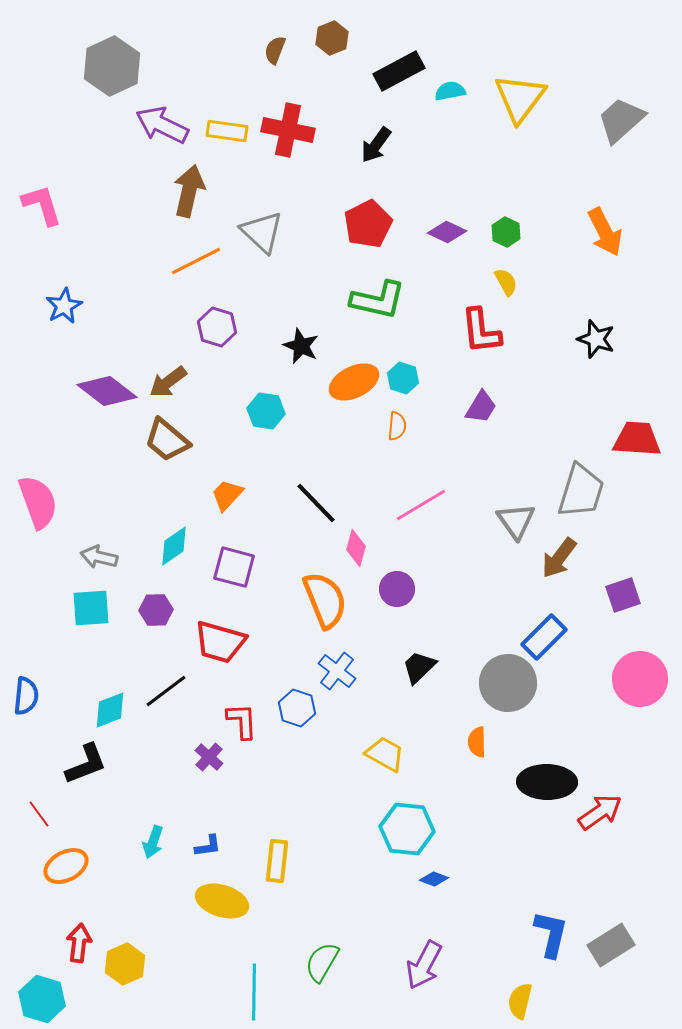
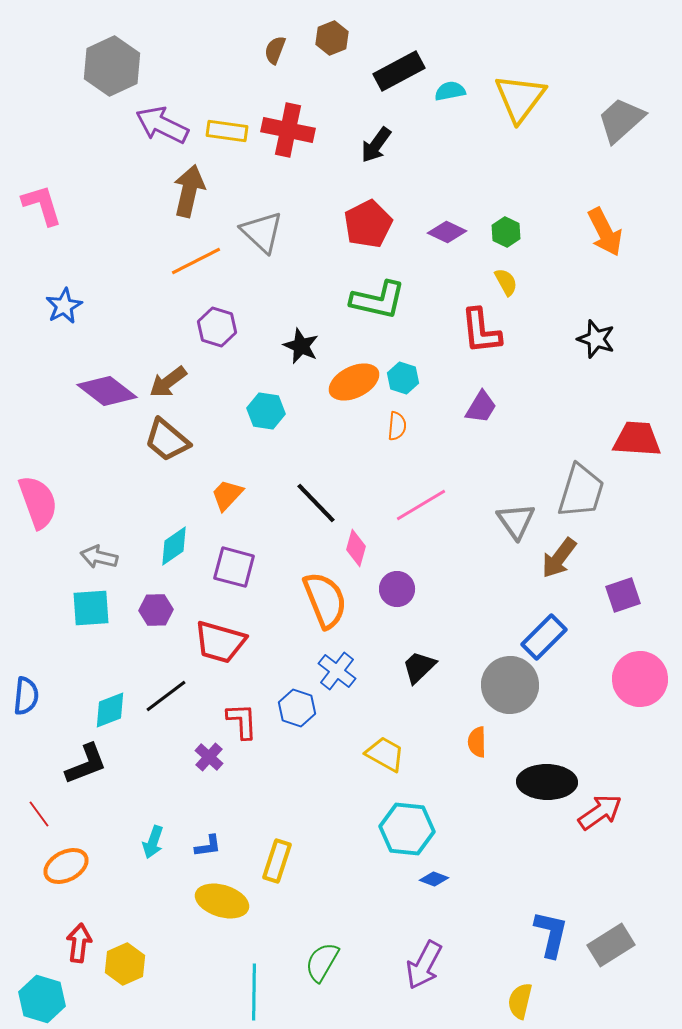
gray circle at (508, 683): moved 2 px right, 2 px down
black line at (166, 691): moved 5 px down
yellow rectangle at (277, 861): rotated 12 degrees clockwise
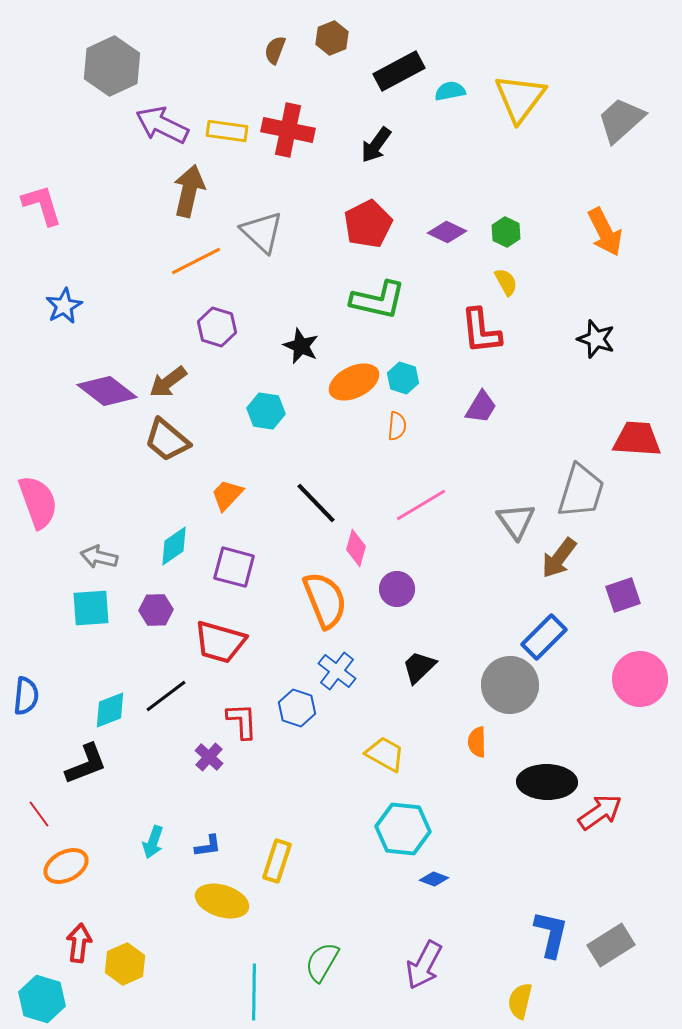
cyan hexagon at (407, 829): moved 4 px left
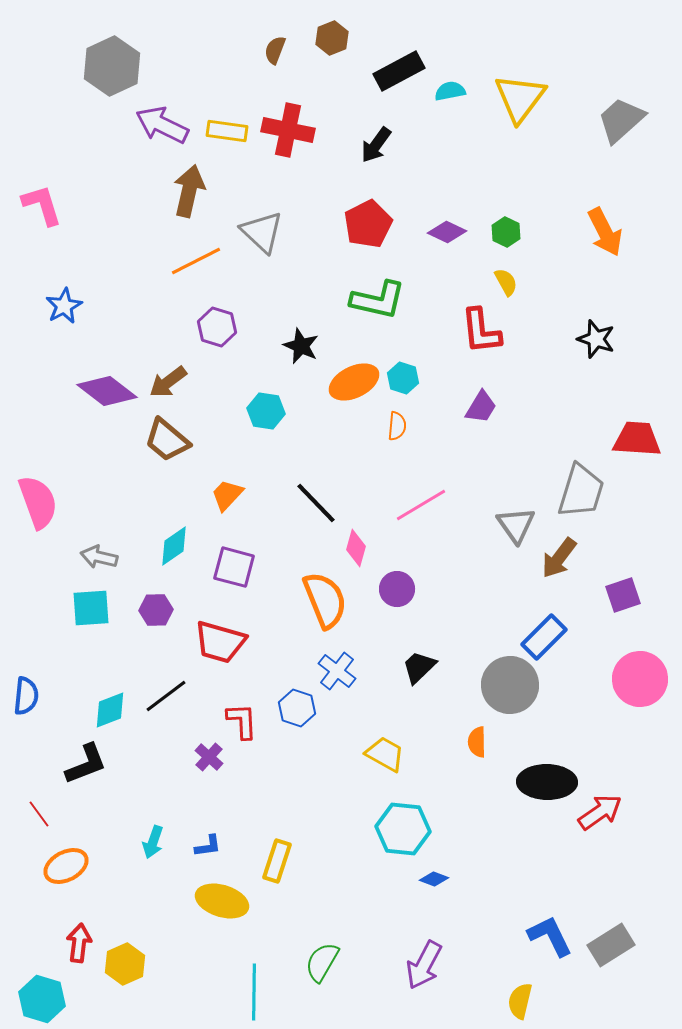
gray triangle at (516, 521): moved 4 px down
blue L-shape at (551, 934): moved 1 px left, 2 px down; rotated 39 degrees counterclockwise
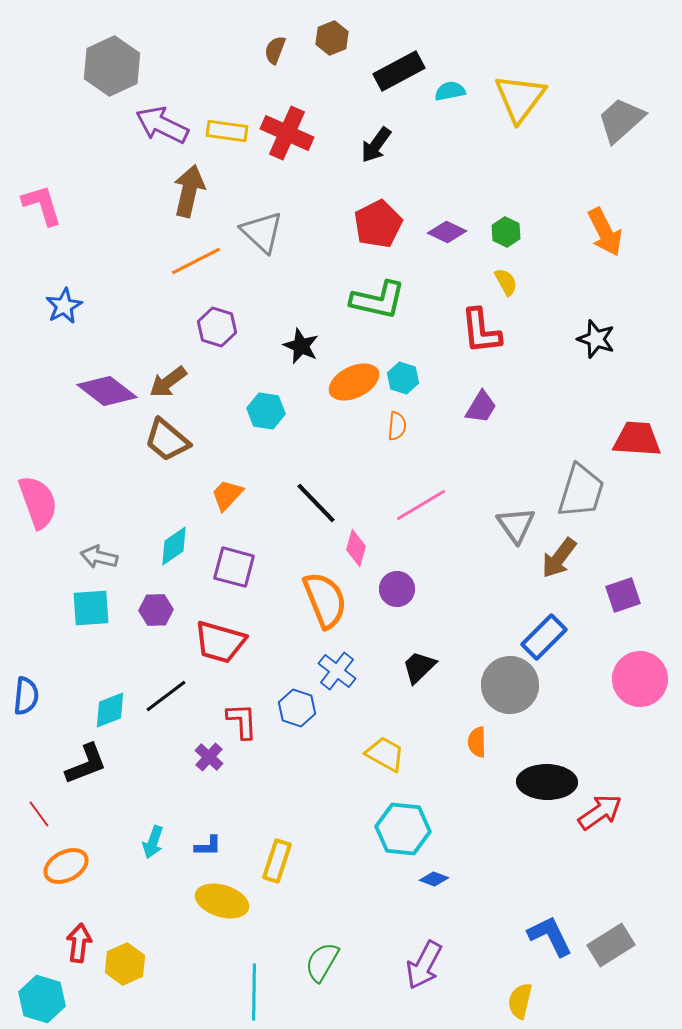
red cross at (288, 130): moved 1 px left, 3 px down; rotated 12 degrees clockwise
red pentagon at (368, 224): moved 10 px right
blue L-shape at (208, 846): rotated 8 degrees clockwise
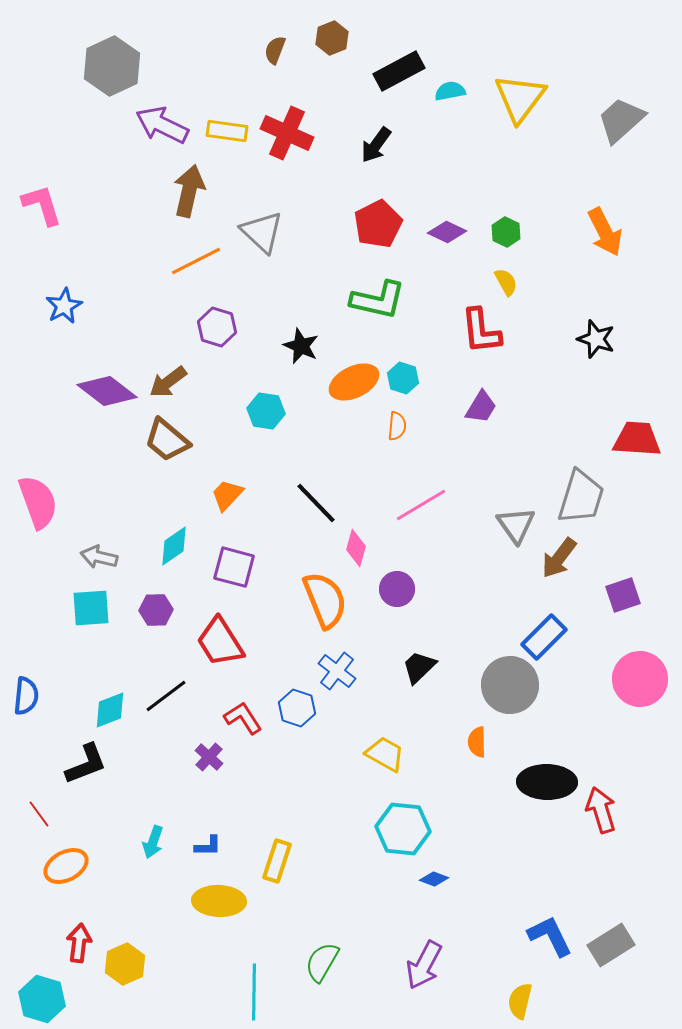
gray trapezoid at (581, 491): moved 6 px down
red trapezoid at (220, 642): rotated 42 degrees clockwise
red L-shape at (242, 721): moved 1 px right, 3 px up; rotated 30 degrees counterclockwise
red arrow at (600, 812): moved 1 px right, 2 px up; rotated 72 degrees counterclockwise
yellow ellipse at (222, 901): moved 3 px left; rotated 15 degrees counterclockwise
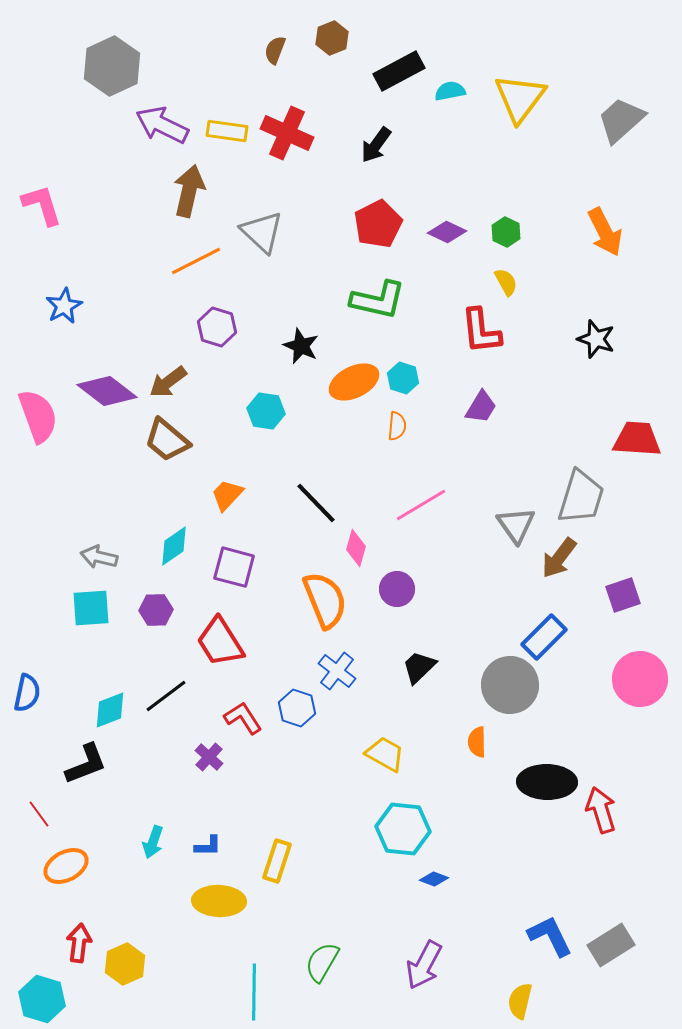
pink semicircle at (38, 502): moved 86 px up
blue semicircle at (26, 696): moved 1 px right, 3 px up; rotated 6 degrees clockwise
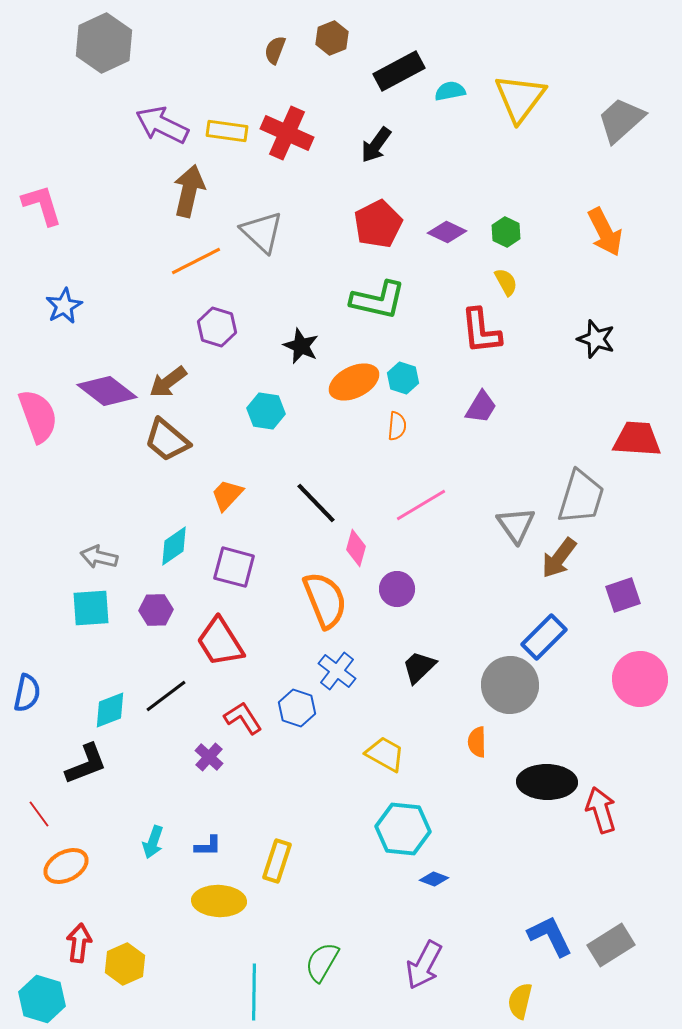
gray hexagon at (112, 66): moved 8 px left, 23 px up
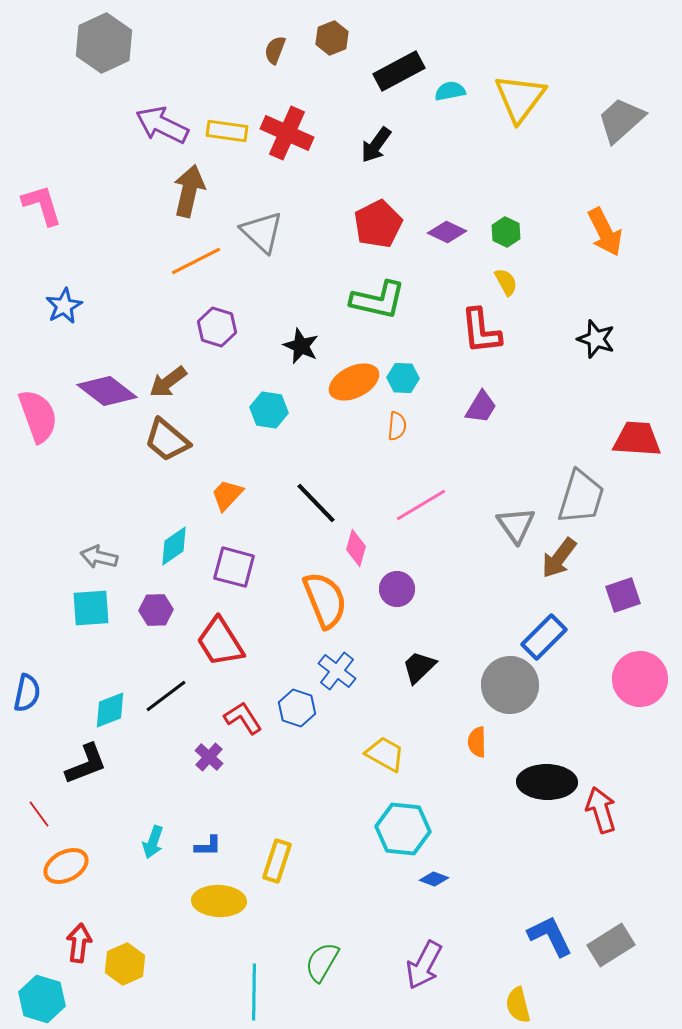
cyan hexagon at (403, 378): rotated 16 degrees counterclockwise
cyan hexagon at (266, 411): moved 3 px right, 1 px up
yellow semicircle at (520, 1001): moved 2 px left, 4 px down; rotated 27 degrees counterclockwise
